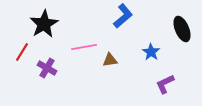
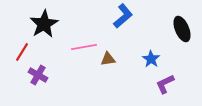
blue star: moved 7 px down
brown triangle: moved 2 px left, 1 px up
purple cross: moved 9 px left, 7 px down
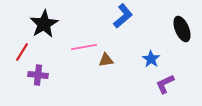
brown triangle: moved 2 px left, 1 px down
purple cross: rotated 24 degrees counterclockwise
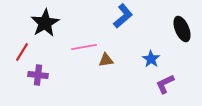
black star: moved 1 px right, 1 px up
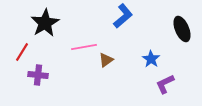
brown triangle: rotated 28 degrees counterclockwise
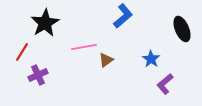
purple cross: rotated 30 degrees counterclockwise
purple L-shape: rotated 15 degrees counterclockwise
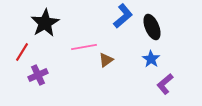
black ellipse: moved 30 px left, 2 px up
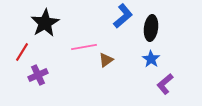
black ellipse: moved 1 px left, 1 px down; rotated 30 degrees clockwise
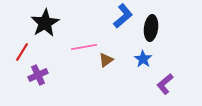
blue star: moved 8 px left
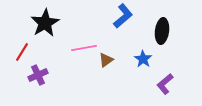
black ellipse: moved 11 px right, 3 px down
pink line: moved 1 px down
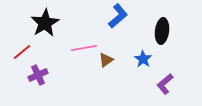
blue L-shape: moved 5 px left
red line: rotated 18 degrees clockwise
